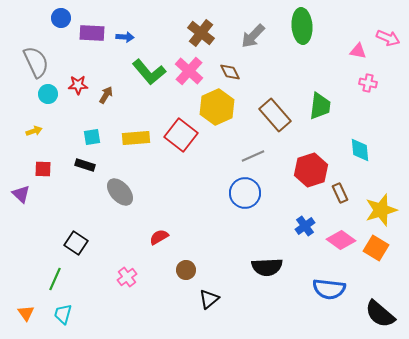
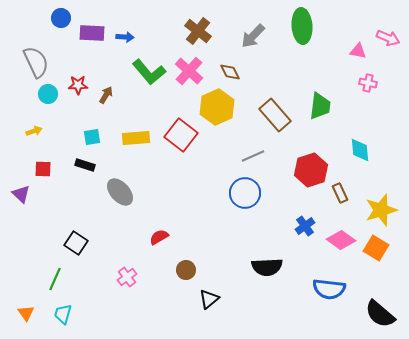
brown cross at (201, 33): moved 3 px left, 2 px up
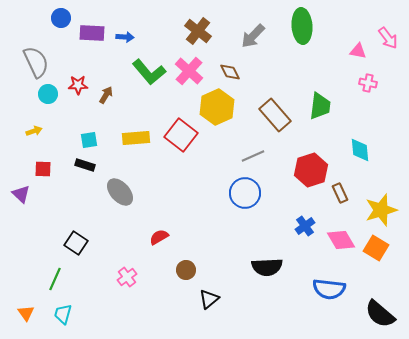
pink arrow at (388, 38): rotated 30 degrees clockwise
cyan square at (92, 137): moved 3 px left, 3 px down
pink diamond at (341, 240): rotated 24 degrees clockwise
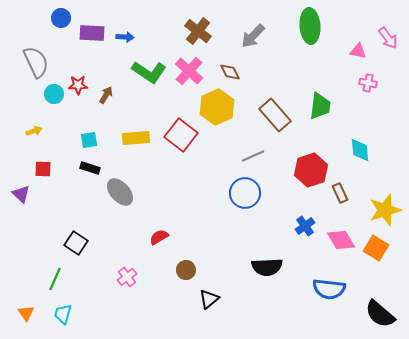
green ellipse at (302, 26): moved 8 px right
green L-shape at (149, 72): rotated 16 degrees counterclockwise
cyan circle at (48, 94): moved 6 px right
black rectangle at (85, 165): moved 5 px right, 3 px down
yellow star at (381, 210): moved 4 px right
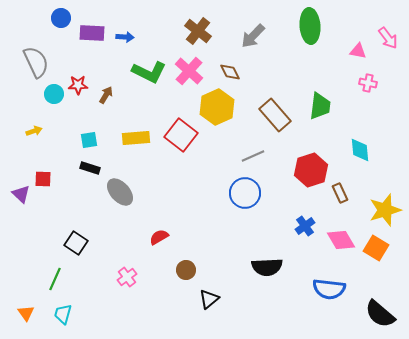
green L-shape at (149, 72): rotated 8 degrees counterclockwise
red square at (43, 169): moved 10 px down
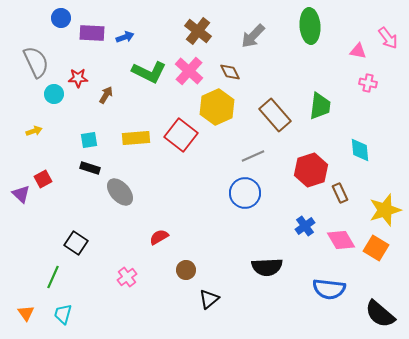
blue arrow at (125, 37): rotated 24 degrees counterclockwise
red star at (78, 85): moved 7 px up
red square at (43, 179): rotated 30 degrees counterclockwise
green line at (55, 279): moved 2 px left, 2 px up
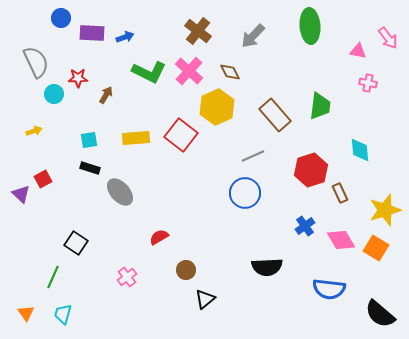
black triangle at (209, 299): moved 4 px left
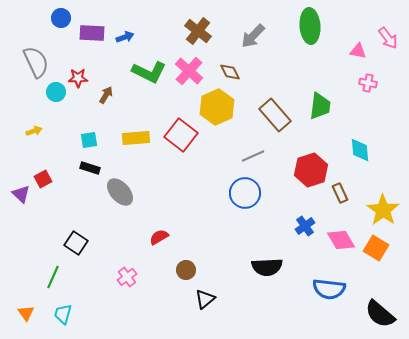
cyan circle at (54, 94): moved 2 px right, 2 px up
yellow star at (385, 210): moved 2 px left; rotated 20 degrees counterclockwise
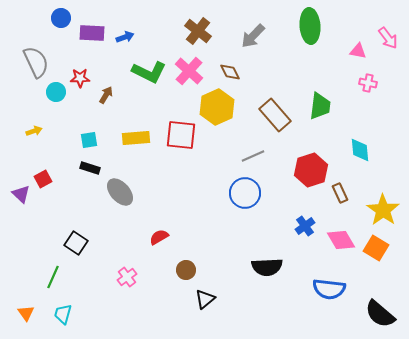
red star at (78, 78): moved 2 px right
red square at (181, 135): rotated 32 degrees counterclockwise
